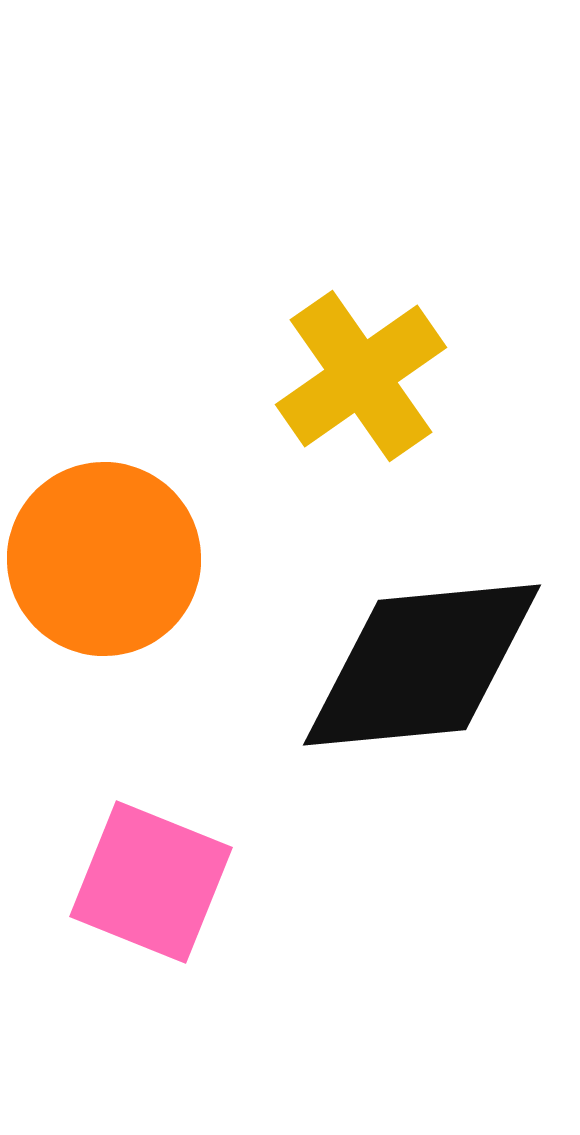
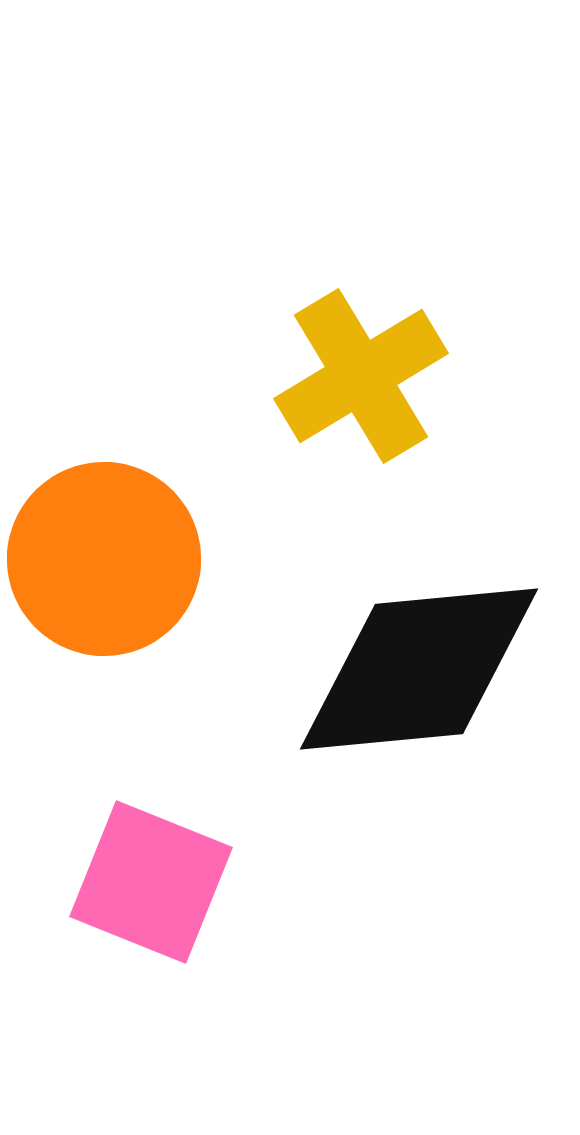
yellow cross: rotated 4 degrees clockwise
black diamond: moved 3 px left, 4 px down
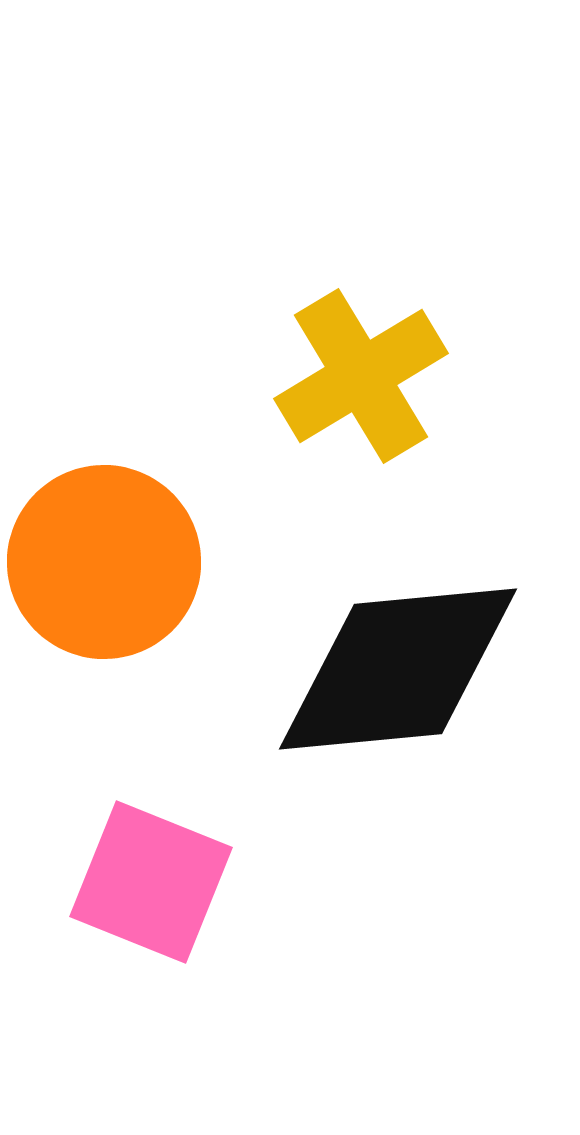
orange circle: moved 3 px down
black diamond: moved 21 px left
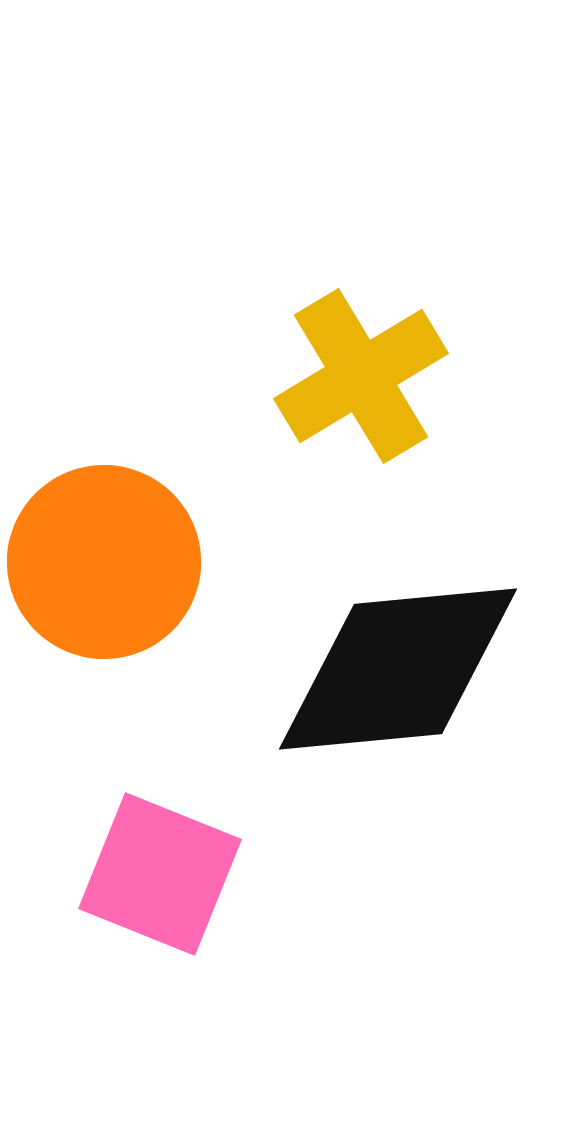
pink square: moved 9 px right, 8 px up
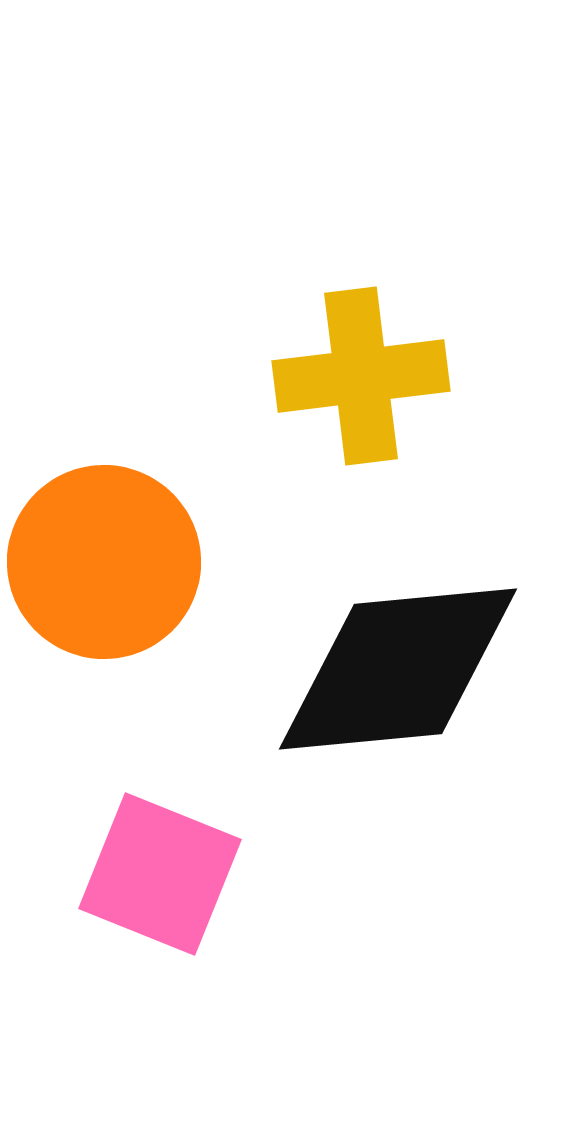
yellow cross: rotated 24 degrees clockwise
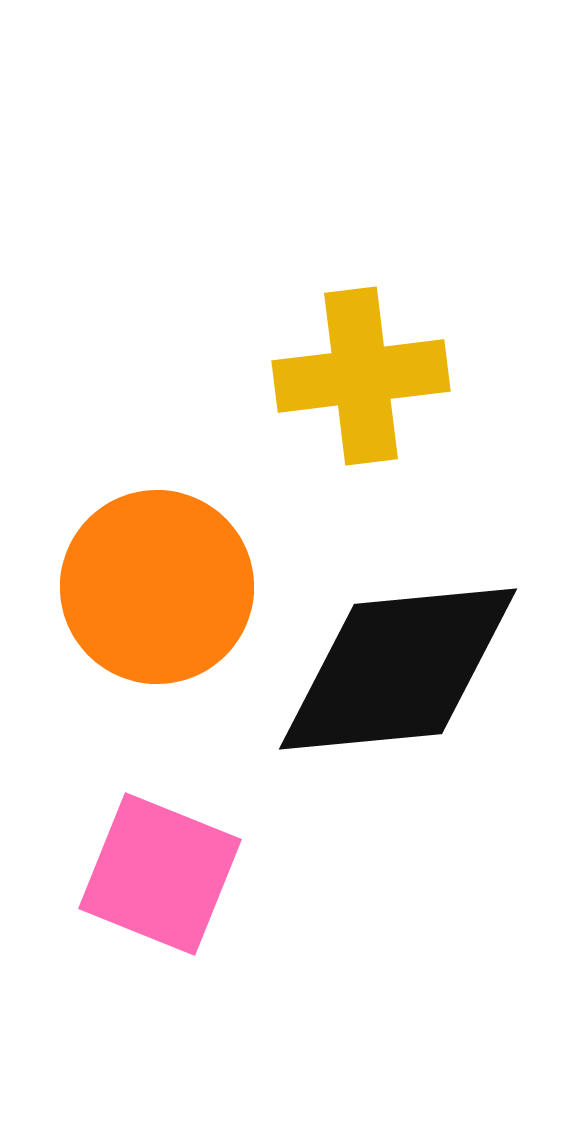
orange circle: moved 53 px right, 25 px down
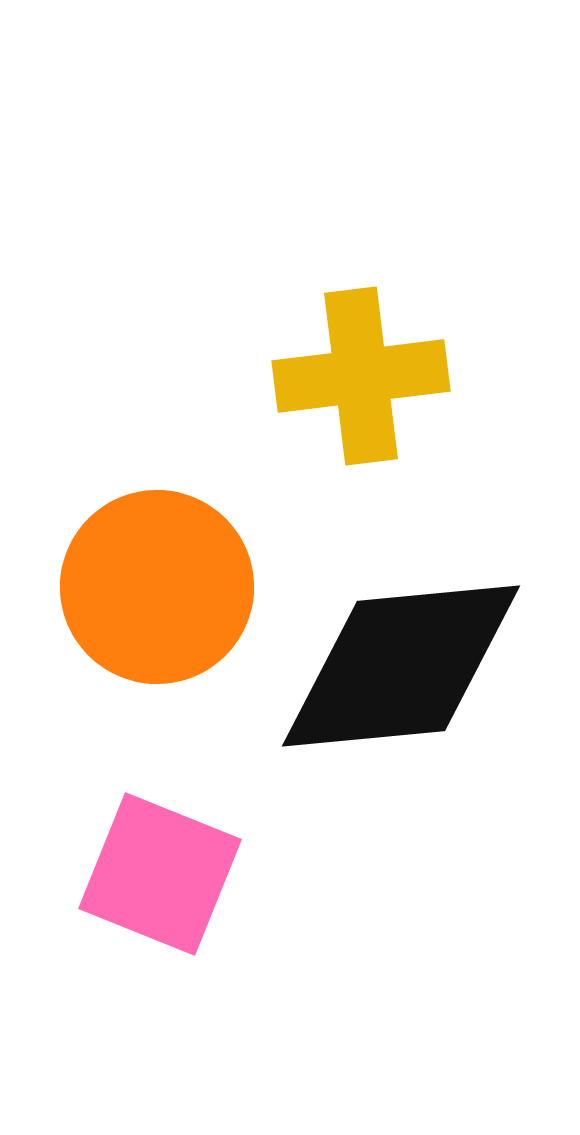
black diamond: moved 3 px right, 3 px up
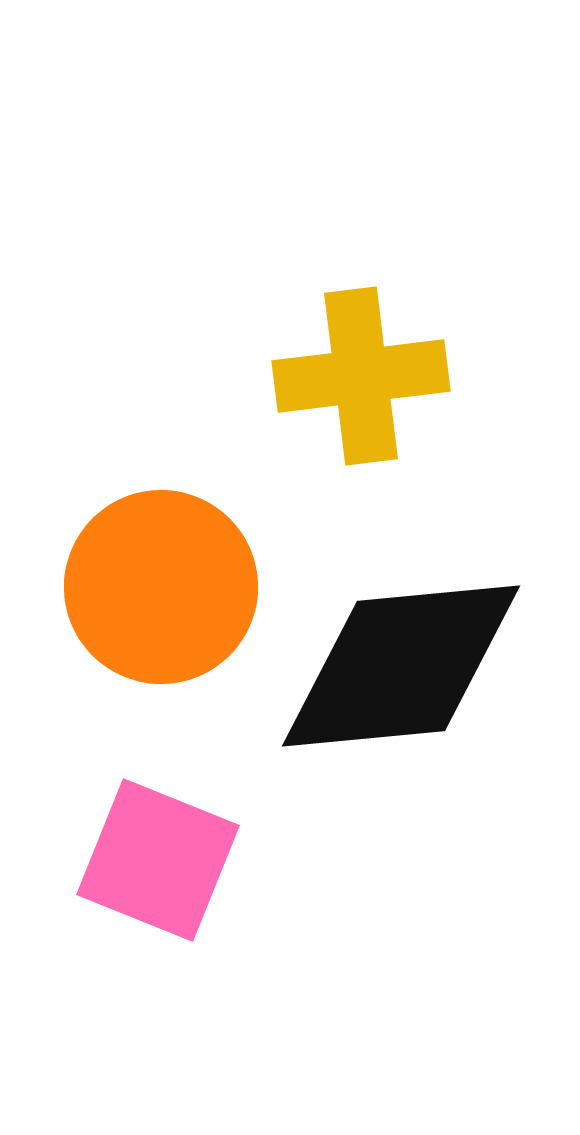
orange circle: moved 4 px right
pink square: moved 2 px left, 14 px up
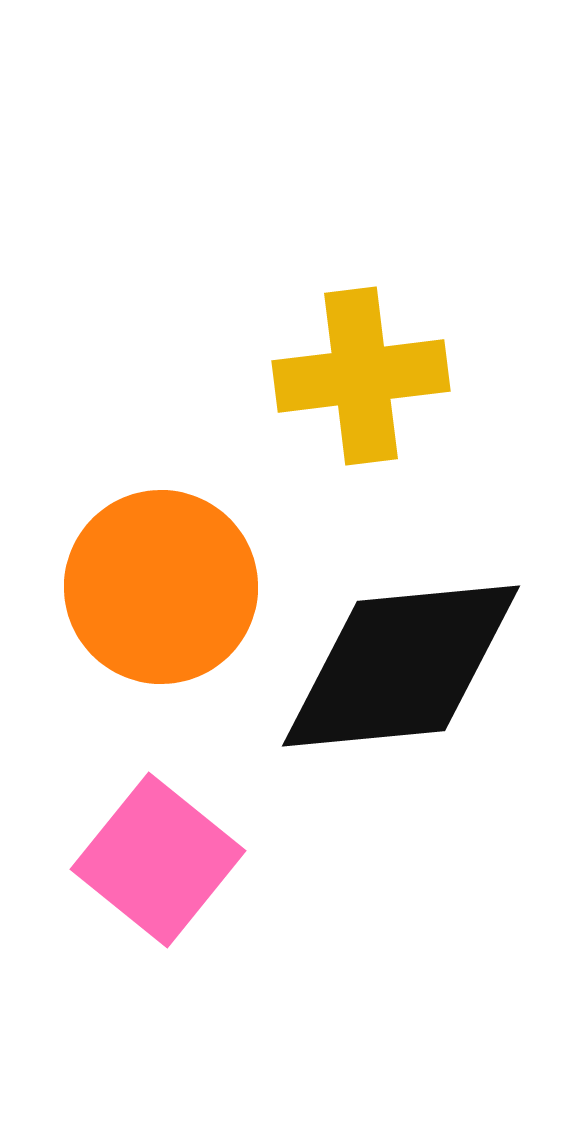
pink square: rotated 17 degrees clockwise
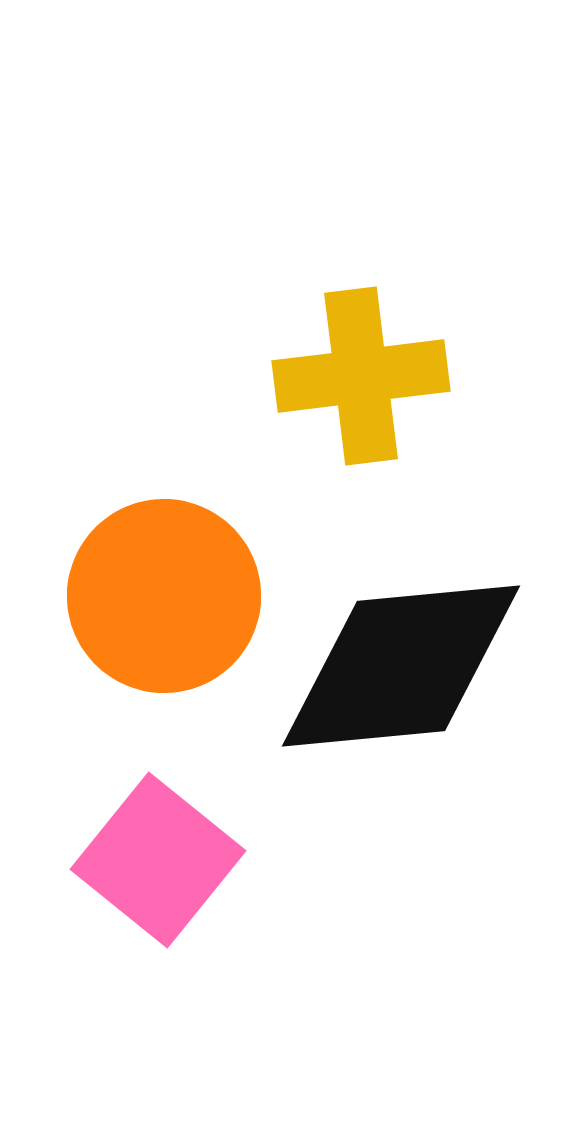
orange circle: moved 3 px right, 9 px down
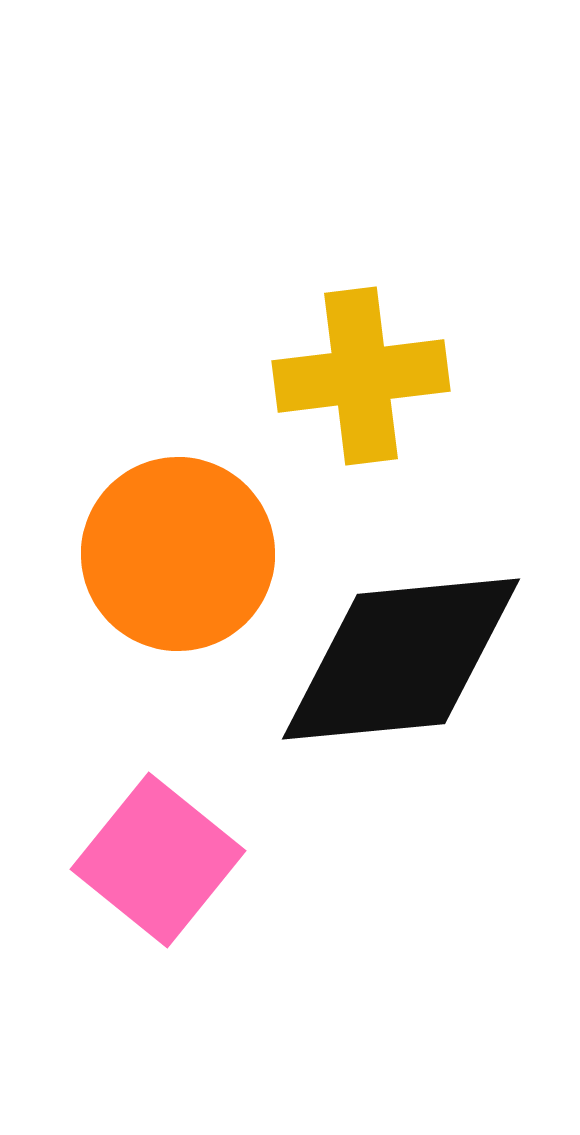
orange circle: moved 14 px right, 42 px up
black diamond: moved 7 px up
